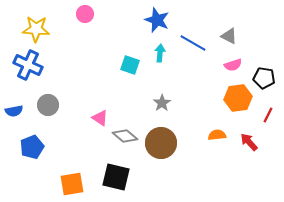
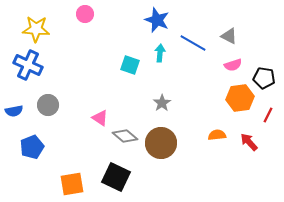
orange hexagon: moved 2 px right
black square: rotated 12 degrees clockwise
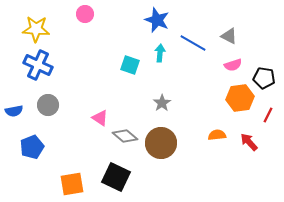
blue cross: moved 10 px right
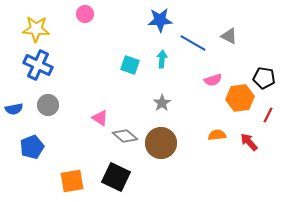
blue star: moved 3 px right; rotated 25 degrees counterclockwise
cyan arrow: moved 2 px right, 6 px down
pink semicircle: moved 20 px left, 15 px down
blue semicircle: moved 2 px up
orange square: moved 3 px up
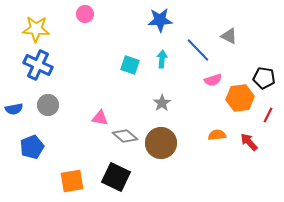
blue line: moved 5 px right, 7 px down; rotated 16 degrees clockwise
pink triangle: rotated 24 degrees counterclockwise
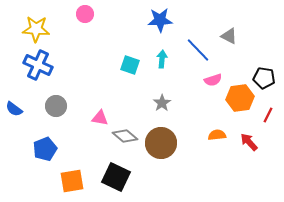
gray circle: moved 8 px right, 1 px down
blue semicircle: rotated 48 degrees clockwise
blue pentagon: moved 13 px right, 2 px down
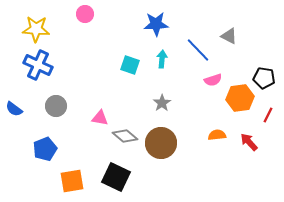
blue star: moved 4 px left, 4 px down
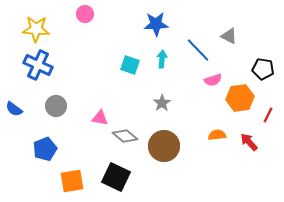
black pentagon: moved 1 px left, 9 px up
brown circle: moved 3 px right, 3 px down
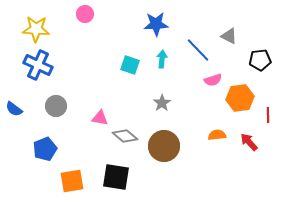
black pentagon: moved 3 px left, 9 px up; rotated 15 degrees counterclockwise
red line: rotated 28 degrees counterclockwise
black square: rotated 16 degrees counterclockwise
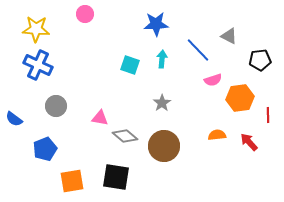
blue semicircle: moved 10 px down
